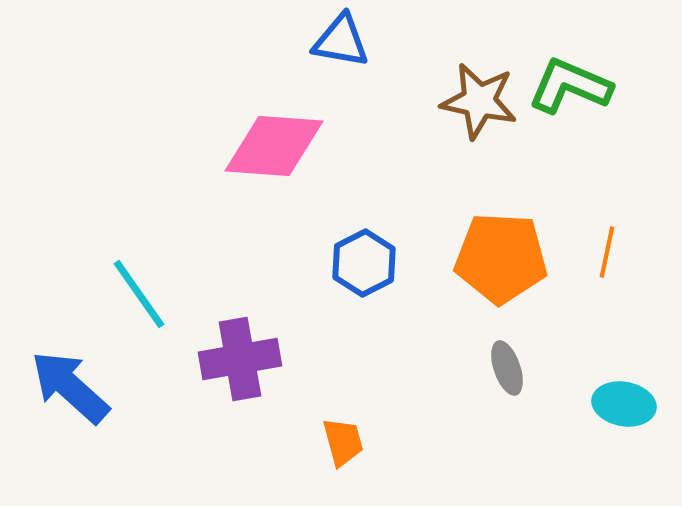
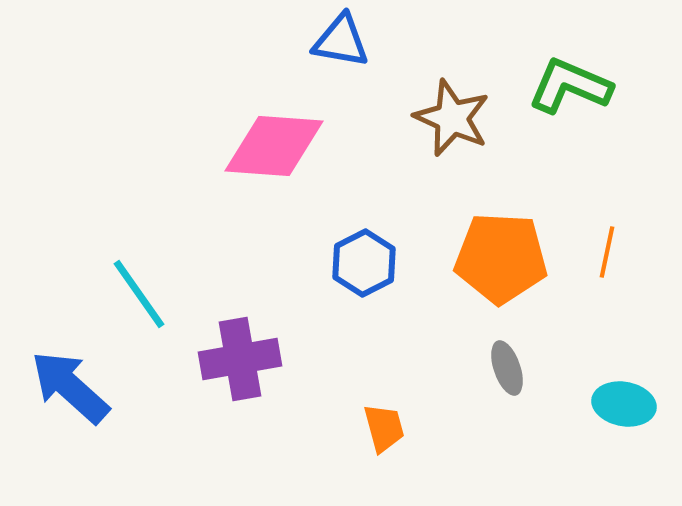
brown star: moved 27 px left, 17 px down; rotated 12 degrees clockwise
orange trapezoid: moved 41 px right, 14 px up
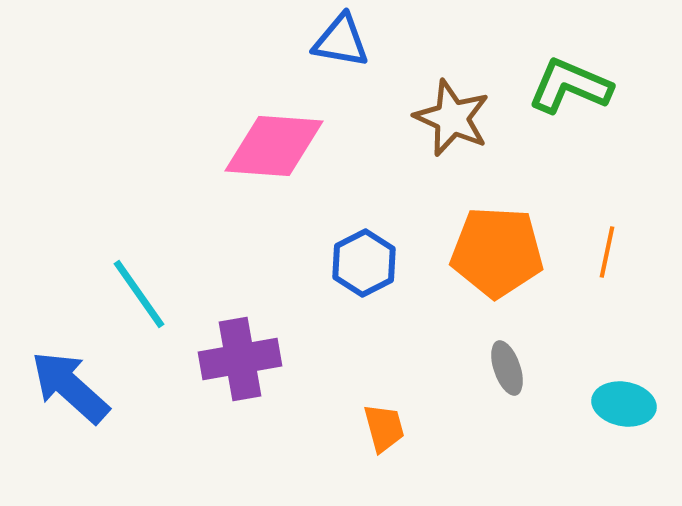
orange pentagon: moved 4 px left, 6 px up
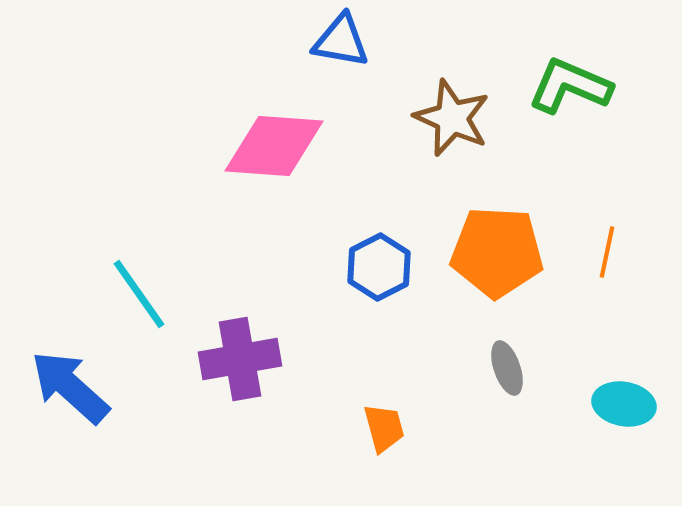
blue hexagon: moved 15 px right, 4 px down
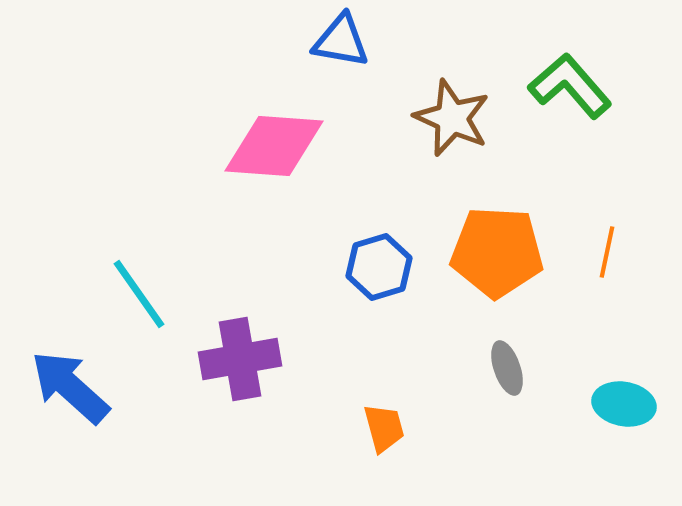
green L-shape: rotated 26 degrees clockwise
blue hexagon: rotated 10 degrees clockwise
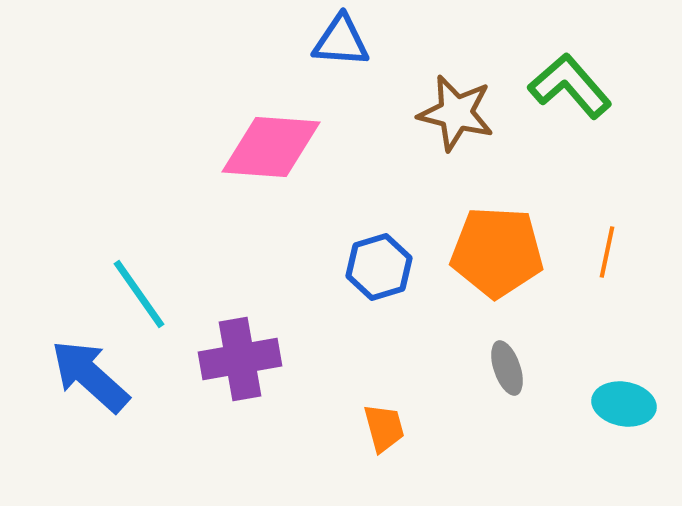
blue triangle: rotated 6 degrees counterclockwise
brown star: moved 4 px right, 5 px up; rotated 10 degrees counterclockwise
pink diamond: moved 3 px left, 1 px down
blue arrow: moved 20 px right, 11 px up
